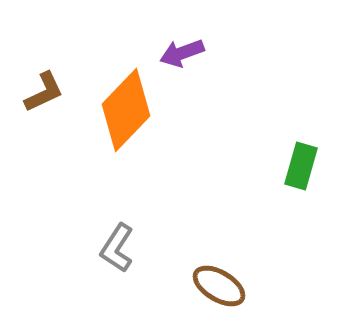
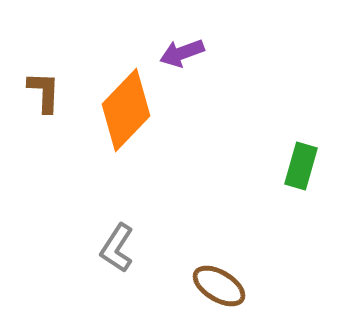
brown L-shape: rotated 63 degrees counterclockwise
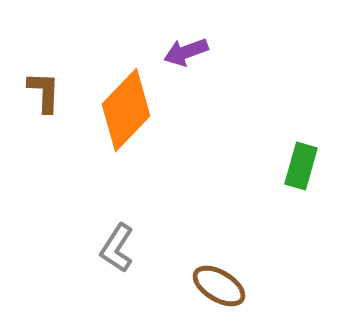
purple arrow: moved 4 px right, 1 px up
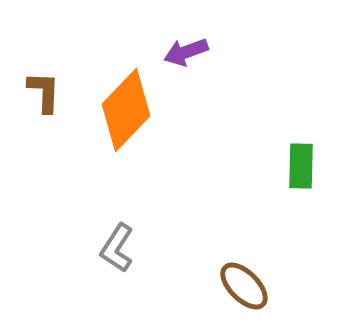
green rectangle: rotated 15 degrees counterclockwise
brown ellipse: moved 25 px right; rotated 14 degrees clockwise
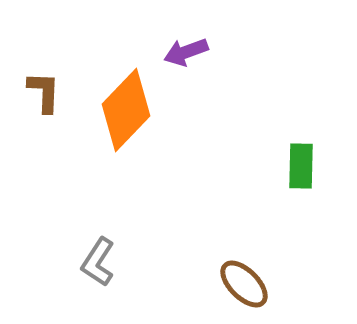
gray L-shape: moved 19 px left, 14 px down
brown ellipse: moved 2 px up
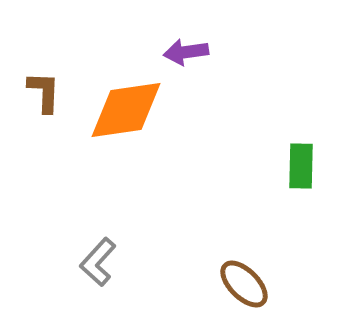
purple arrow: rotated 12 degrees clockwise
orange diamond: rotated 38 degrees clockwise
gray L-shape: rotated 9 degrees clockwise
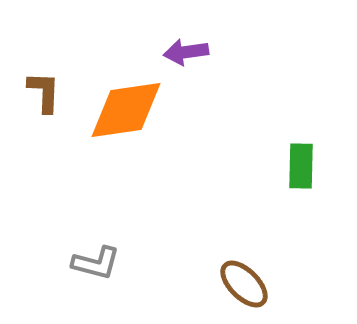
gray L-shape: moved 2 px left, 1 px down; rotated 117 degrees counterclockwise
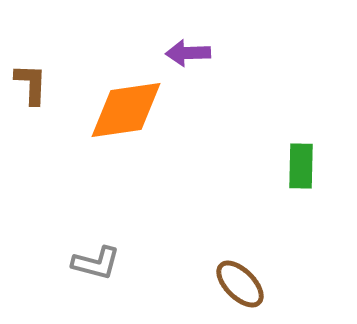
purple arrow: moved 2 px right, 1 px down; rotated 6 degrees clockwise
brown L-shape: moved 13 px left, 8 px up
brown ellipse: moved 4 px left
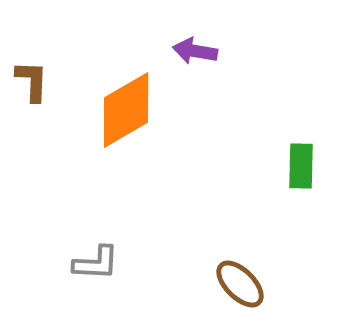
purple arrow: moved 7 px right, 2 px up; rotated 12 degrees clockwise
brown L-shape: moved 1 px right, 3 px up
orange diamond: rotated 22 degrees counterclockwise
gray L-shape: rotated 12 degrees counterclockwise
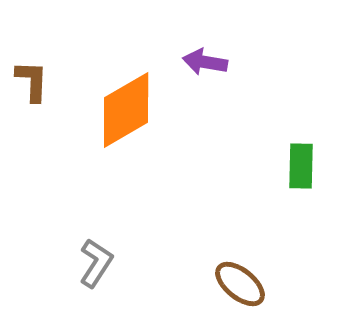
purple arrow: moved 10 px right, 11 px down
gray L-shape: rotated 60 degrees counterclockwise
brown ellipse: rotated 6 degrees counterclockwise
